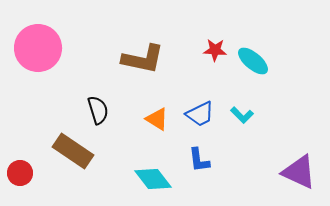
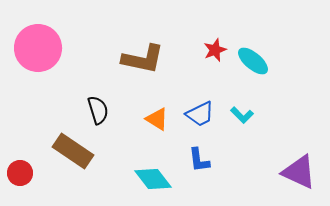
red star: rotated 25 degrees counterclockwise
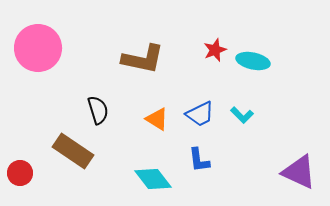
cyan ellipse: rotated 28 degrees counterclockwise
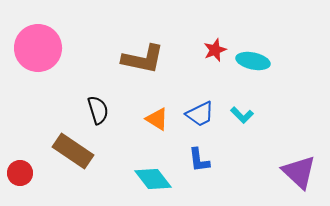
purple triangle: rotated 18 degrees clockwise
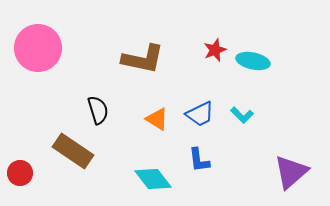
purple triangle: moved 8 px left; rotated 36 degrees clockwise
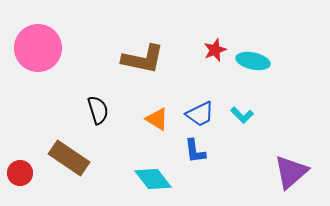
brown rectangle: moved 4 px left, 7 px down
blue L-shape: moved 4 px left, 9 px up
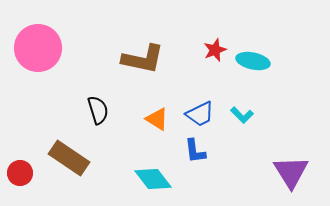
purple triangle: rotated 21 degrees counterclockwise
